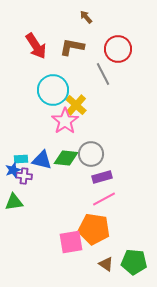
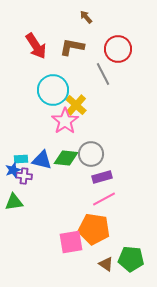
green pentagon: moved 3 px left, 3 px up
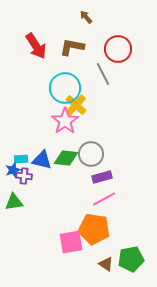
cyan circle: moved 12 px right, 2 px up
green pentagon: rotated 15 degrees counterclockwise
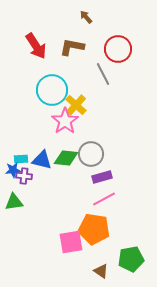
cyan circle: moved 13 px left, 2 px down
blue star: rotated 14 degrees clockwise
brown triangle: moved 5 px left, 7 px down
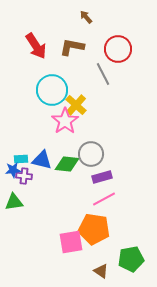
green diamond: moved 1 px right, 6 px down
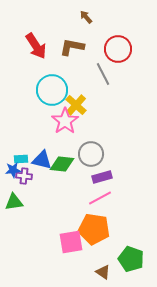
green diamond: moved 5 px left
pink line: moved 4 px left, 1 px up
green pentagon: rotated 30 degrees clockwise
brown triangle: moved 2 px right, 1 px down
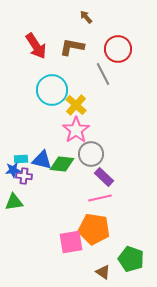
pink star: moved 11 px right, 9 px down
purple rectangle: moved 2 px right; rotated 60 degrees clockwise
pink line: rotated 15 degrees clockwise
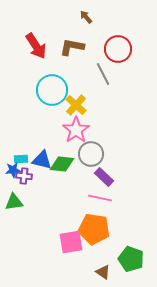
pink line: rotated 25 degrees clockwise
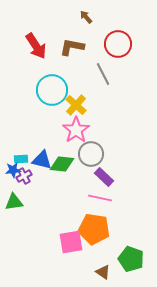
red circle: moved 5 px up
purple cross: rotated 35 degrees counterclockwise
